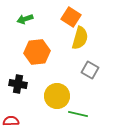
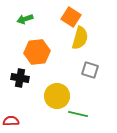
gray square: rotated 12 degrees counterclockwise
black cross: moved 2 px right, 6 px up
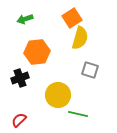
orange square: moved 1 px right, 1 px down; rotated 24 degrees clockwise
black cross: rotated 30 degrees counterclockwise
yellow circle: moved 1 px right, 1 px up
red semicircle: moved 8 px right, 1 px up; rotated 42 degrees counterclockwise
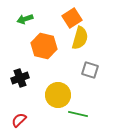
orange hexagon: moved 7 px right, 6 px up; rotated 20 degrees clockwise
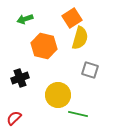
red semicircle: moved 5 px left, 2 px up
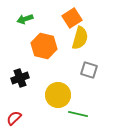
gray square: moved 1 px left
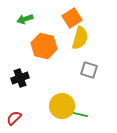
yellow circle: moved 4 px right, 11 px down
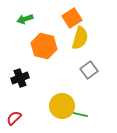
gray square: rotated 36 degrees clockwise
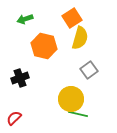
yellow circle: moved 9 px right, 7 px up
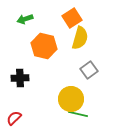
black cross: rotated 18 degrees clockwise
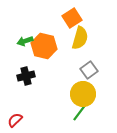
green arrow: moved 22 px down
black cross: moved 6 px right, 2 px up; rotated 12 degrees counterclockwise
yellow circle: moved 12 px right, 5 px up
green line: moved 2 px right, 2 px up; rotated 66 degrees counterclockwise
red semicircle: moved 1 px right, 2 px down
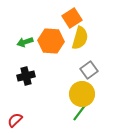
green arrow: moved 1 px down
orange hexagon: moved 7 px right, 5 px up; rotated 10 degrees counterclockwise
yellow circle: moved 1 px left
